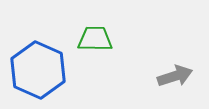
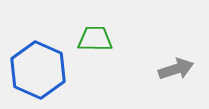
gray arrow: moved 1 px right, 7 px up
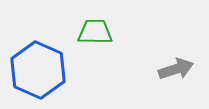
green trapezoid: moved 7 px up
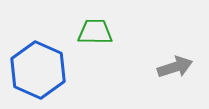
gray arrow: moved 1 px left, 2 px up
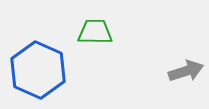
gray arrow: moved 11 px right, 4 px down
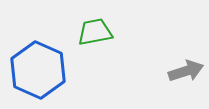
green trapezoid: rotated 12 degrees counterclockwise
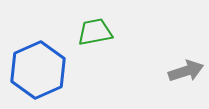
blue hexagon: rotated 12 degrees clockwise
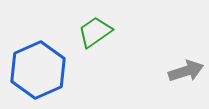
green trapezoid: rotated 24 degrees counterclockwise
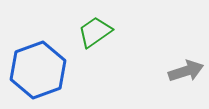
blue hexagon: rotated 4 degrees clockwise
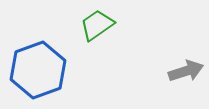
green trapezoid: moved 2 px right, 7 px up
